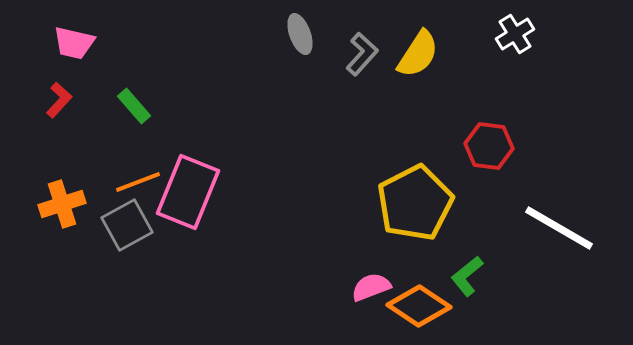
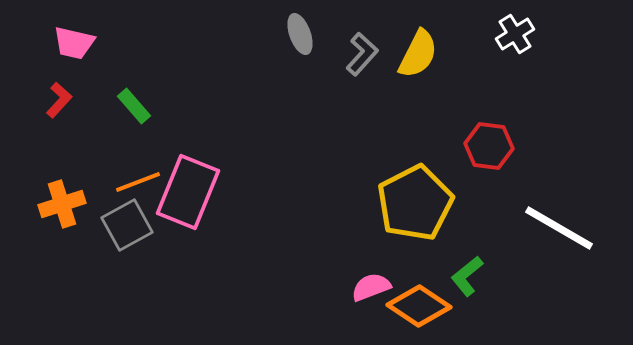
yellow semicircle: rotated 6 degrees counterclockwise
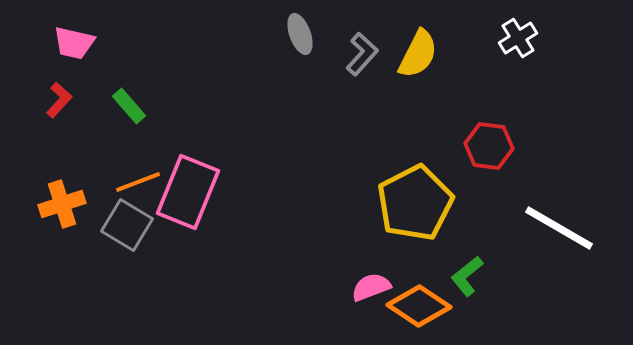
white cross: moved 3 px right, 4 px down
green rectangle: moved 5 px left
gray square: rotated 30 degrees counterclockwise
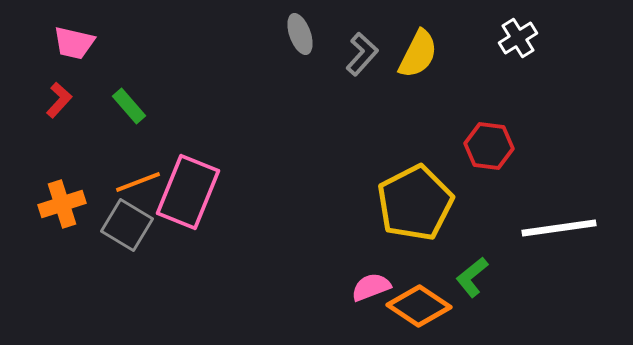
white line: rotated 38 degrees counterclockwise
green L-shape: moved 5 px right, 1 px down
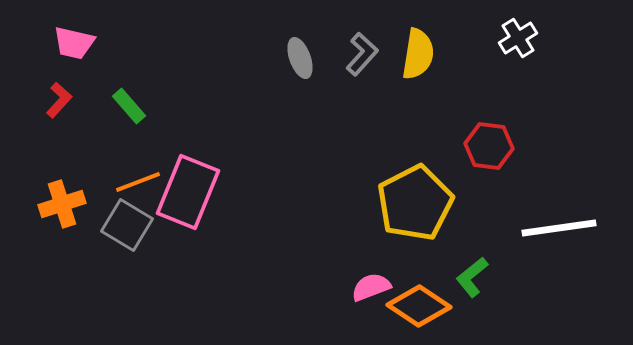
gray ellipse: moved 24 px down
yellow semicircle: rotated 18 degrees counterclockwise
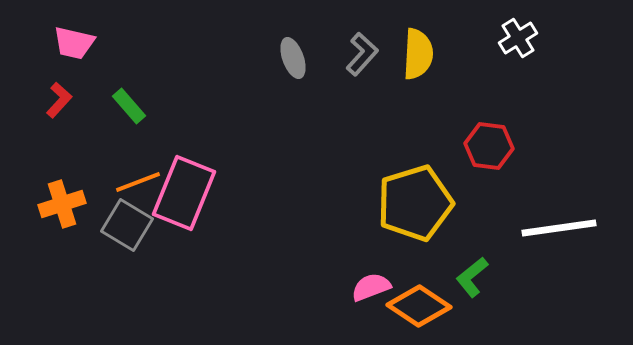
yellow semicircle: rotated 6 degrees counterclockwise
gray ellipse: moved 7 px left
pink rectangle: moved 4 px left, 1 px down
yellow pentagon: rotated 10 degrees clockwise
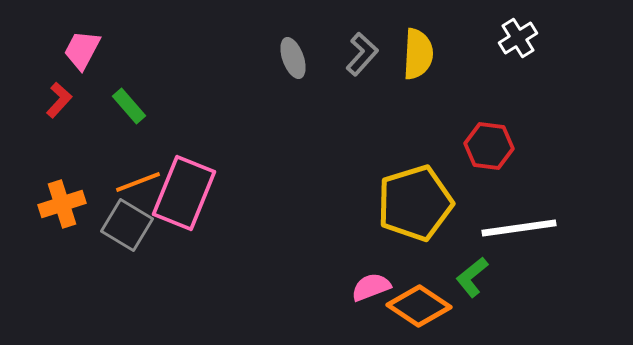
pink trapezoid: moved 8 px right, 7 px down; rotated 105 degrees clockwise
white line: moved 40 px left
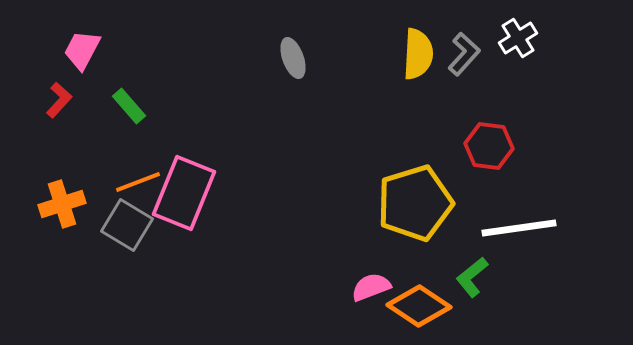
gray L-shape: moved 102 px right
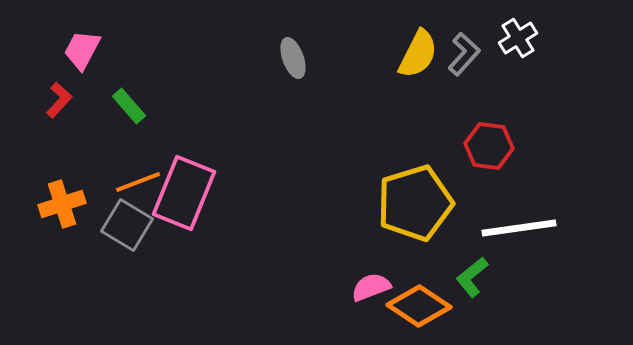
yellow semicircle: rotated 24 degrees clockwise
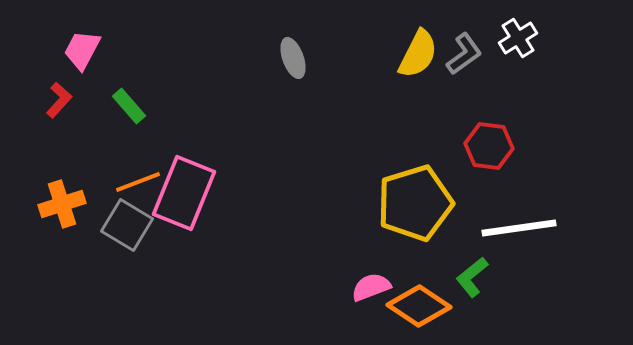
gray L-shape: rotated 12 degrees clockwise
